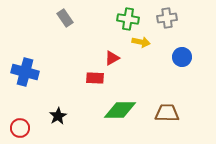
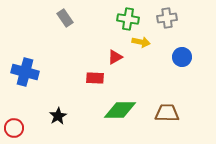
red triangle: moved 3 px right, 1 px up
red circle: moved 6 px left
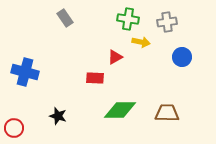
gray cross: moved 4 px down
black star: rotated 24 degrees counterclockwise
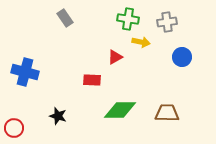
red rectangle: moved 3 px left, 2 px down
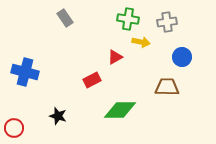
red rectangle: rotated 30 degrees counterclockwise
brown trapezoid: moved 26 px up
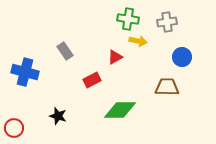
gray rectangle: moved 33 px down
yellow arrow: moved 3 px left, 1 px up
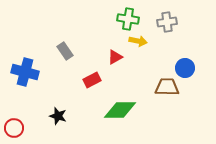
blue circle: moved 3 px right, 11 px down
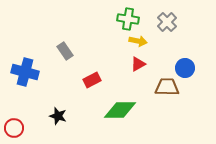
gray cross: rotated 36 degrees counterclockwise
red triangle: moved 23 px right, 7 px down
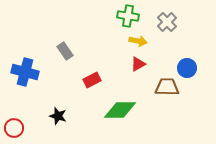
green cross: moved 3 px up
blue circle: moved 2 px right
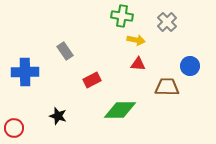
green cross: moved 6 px left
yellow arrow: moved 2 px left, 1 px up
red triangle: rotated 35 degrees clockwise
blue circle: moved 3 px right, 2 px up
blue cross: rotated 16 degrees counterclockwise
